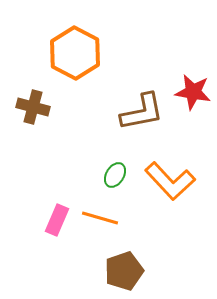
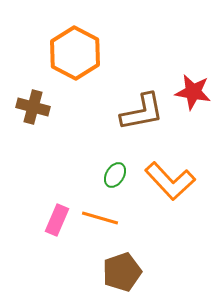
brown pentagon: moved 2 px left, 1 px down
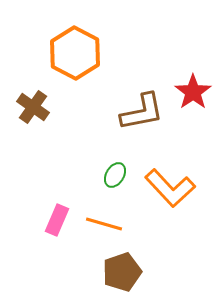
red star: rotated 27 degrees clockwise
brown cross: rotated 20 degrees clockwise
orange L-shape: moved 7 px down
orange line: moved 4 px right, 6 px down
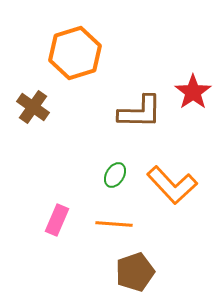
orange hexagon: rotated 15 degrees clockwise
brown L-shape: moved 2 px left; rotated 12 degrees clockwise
orange L-shape: moved 2 px right, 3 px up
orange line: moved 10 px right; rotated 12 degrees counterclockwise
brown pentagon: moved 13 px right
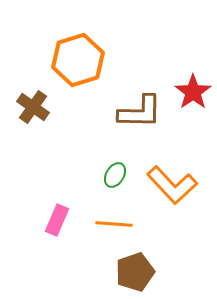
orange hexagon: moved 3 px right, 7 px down
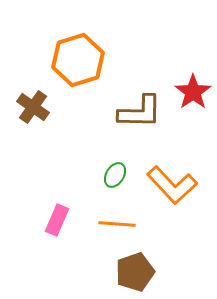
orange line: moved 3 px right
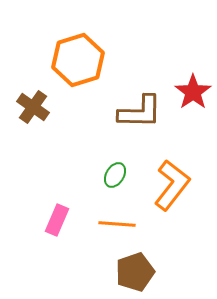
orange L-shape: rotated 99 degrees counterclockwise
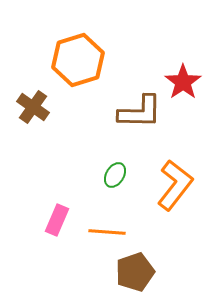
red star: moved 10 px left, 10 px up
orange L-shape: moved 3 px right
orange line: moved 10 px left, 8 px down
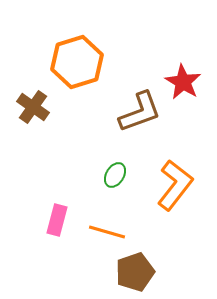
orange hexagon: moved 1 px left, 2 px down
red star: rotated 6 degrees counterclockwise
brown L-shape: rotated 21 degrees counterclockwise
pink rectangle: rotated 8 degrees counterclockwise
orange line: rotated 12 degrees clockwise
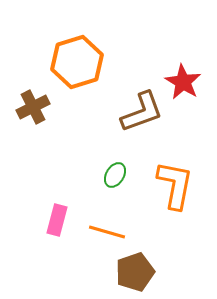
brown cross: rotated 28 degrees clockwise
brown L-shape: moved 2 px right
orange L-shape: rotated 27 degrees counterclockwise
